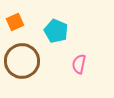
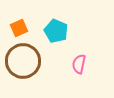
orange square: moved 4 px right, 6 px down
brown circle: moved 1 px right
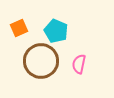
brown circle: moved 18 px right
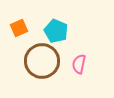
brown circle: moved 1 px right
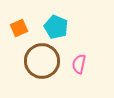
cyan pentagon: moved 4 px up
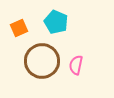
cyan pentagon: moved 5 px up
pink semicircle: moved 3 px left, 1 px down
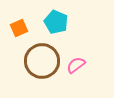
pink semicircle: rotated 42 degrees clockwise
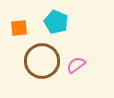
orange square: rotated 18 degrees clockwise
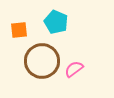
orange square: moved 2 px down
pink semicircle: moved 2 px left, 4 px down
